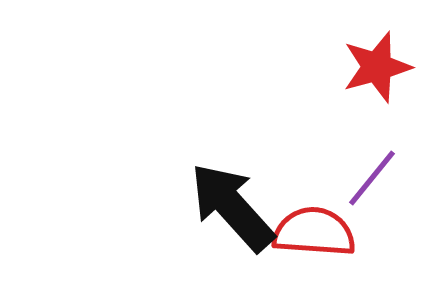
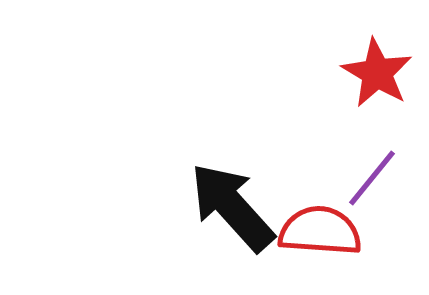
red star: moved 6 px down; rotated 26 degrees counterclockwise
red semicircle: moved 6 px right, 1 px up
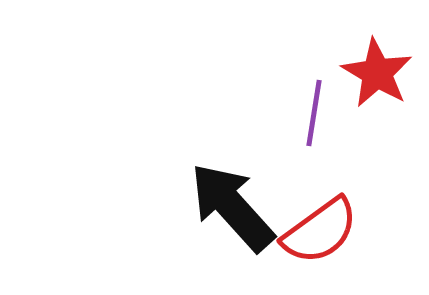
purple line: moved 58 px left, 65 px up; rotated 30 degrees counterclockwise
red semicircle: rotated 140 degrees clockwise
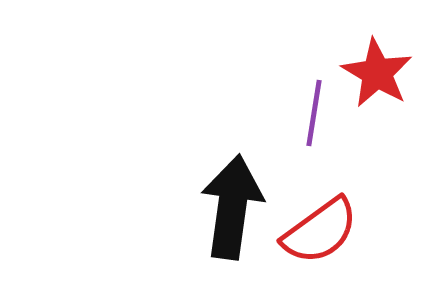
black arrow: rotated 50 degrees clockwise
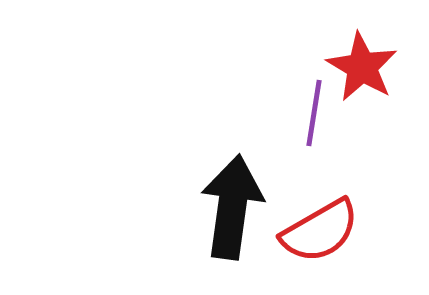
red star: moved 15 px left, 6 px up
red semicircle: rotated 6 degrees clockwise
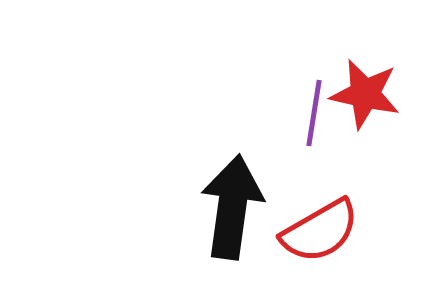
red star: moved 3 px right, 27 px down; rotated 18 degrees counterclockwise
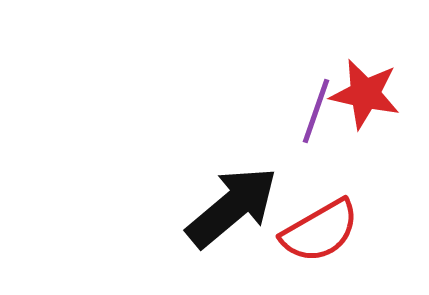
purple line: moved 2 px right, 2 px up; rotated 10 degrees clockwise
black arrow: rotated 42 degrees clockwise
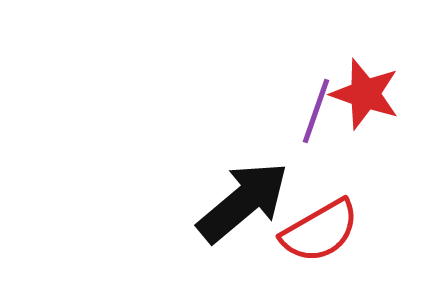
red star: rotated 6 degrees clockwise
black arrow: moved 11 px right, 5 px up
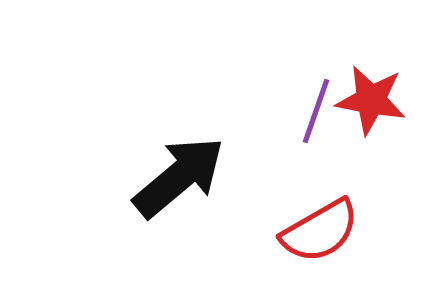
red star: moved 6 px right, 6 px down; rotated 8 degrees counterclockwise
black arrow: moved 64 px left, 25 px up
